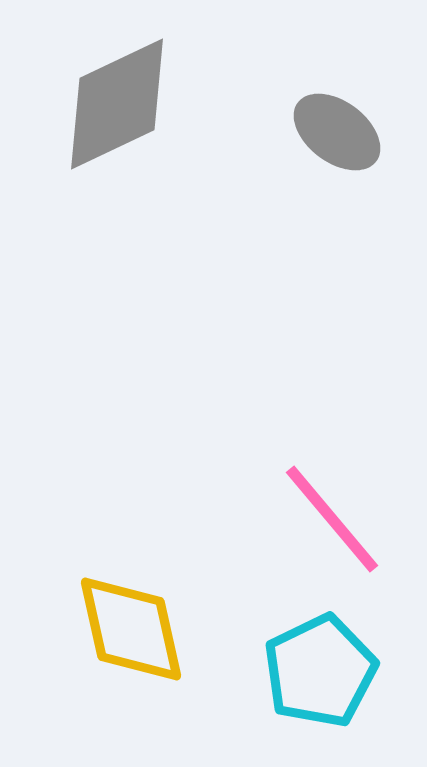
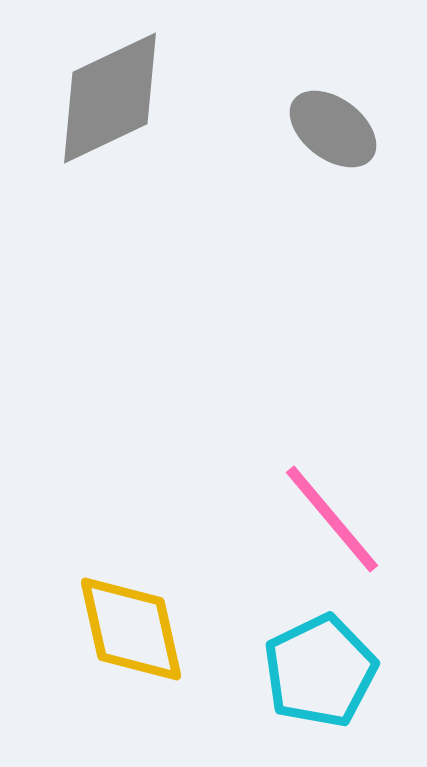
gray diamond: moved 7 px left, 6 px up
gray ellipse: moved 4 px left, 3 px up
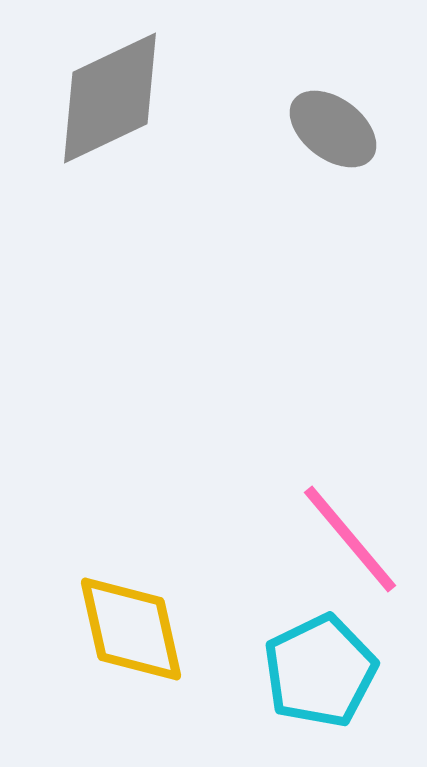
pink line: moved 18 px right, 20 px down
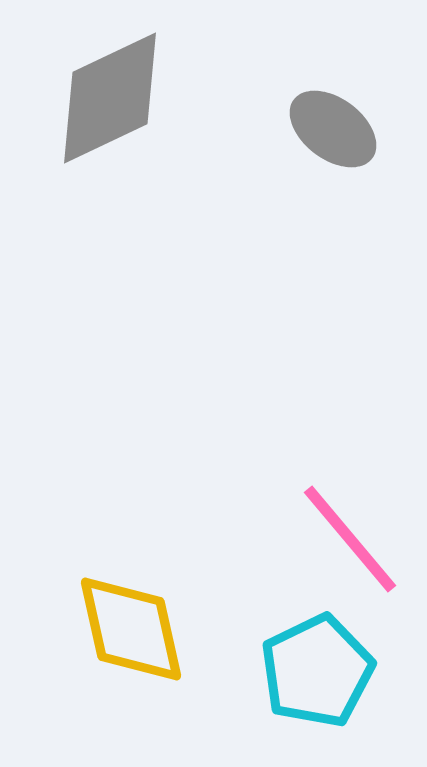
cyan pentagon: moved 3 px left
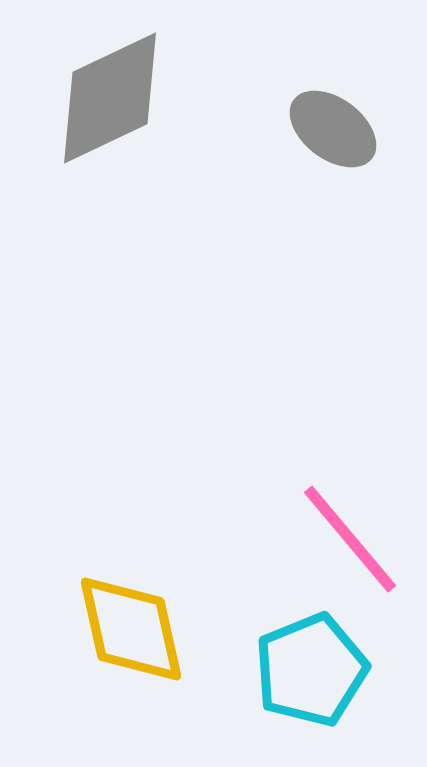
cyan pentagon: moved 6 px left, 1 px up; rotated 4 degrees clockwise
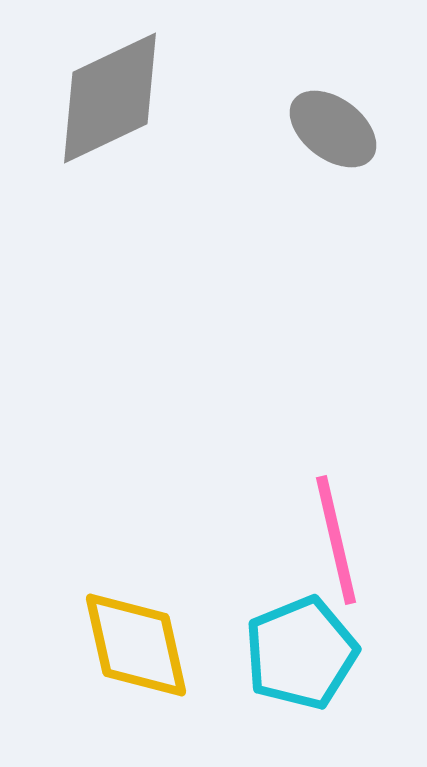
pink line: moved 14 px left, 1 px down; rotated 27 degrees clockwise
yellow diamond: moved 5 px right, 16 px down
cyan pentagon: moved 10 px left, 17 px up
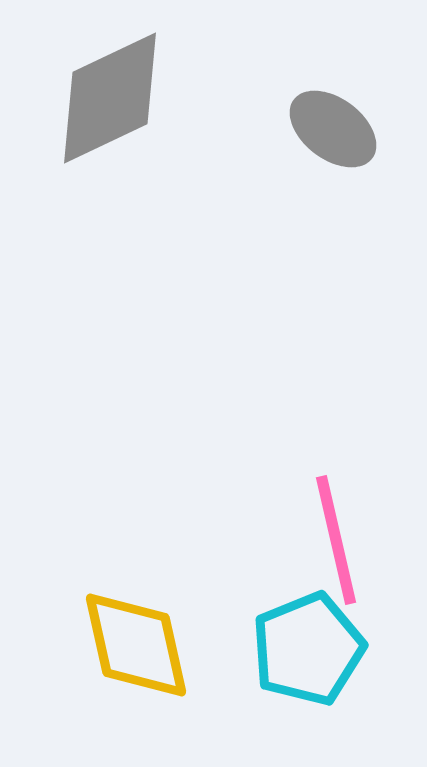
cyan pentagon: moved 7 px right, 4 px up
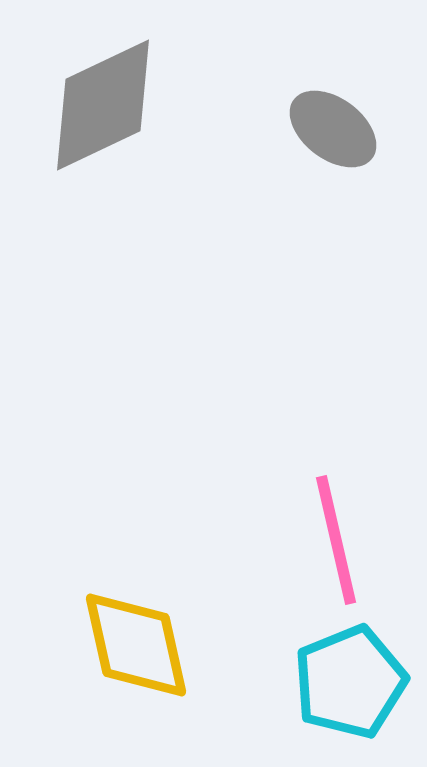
gray diamond: moved 7 px left, 7 px down
cyan pentagon: moved 42 px right, 33 px down
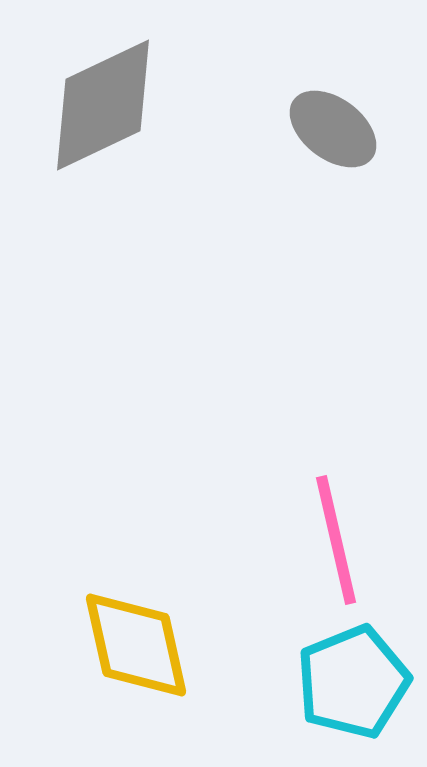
cyan pentagon: moved 3 px right
